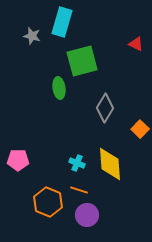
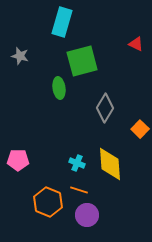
gray star: moved 12 px left, 20 px down
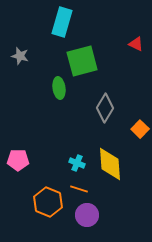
orange line: moved 1 px up
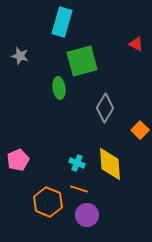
orange square: moved 1 px down
pink pentagon: rotated 25 degrees counterclockwise
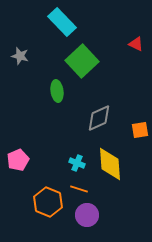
cyan rectangle: rotated 60 degrees counterclockwise
green square: rotated 28 degrees counterclockwise
green ellipse: moved 2 px left, 3 px down
gray diamond: moved 6 px left, 10 px down; rotated 36 degrees clockwise
orange square: rotated 36 degrees clockwise
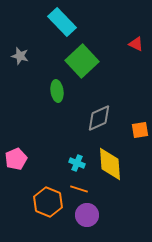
pink pentagon: moved 2 px left, 1 px up
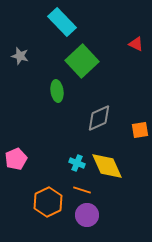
yellow diamond: moved 3 px left, 2 px down; rotated 20 degrees counterclockwise
orange line: moved 3 px right, 1 px down
orange hexagon: rotated 12 degrees clockwise
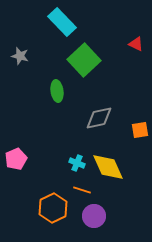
green square: moved 2 px right, 1 px up
gray diamond: rotated 12 degrees clockwise
yellow diamond: moved 1 px right, 1 px down
orange hexagon: moved 5 px right, 6 px down
purple circle: moved 7 px right, 1 px down
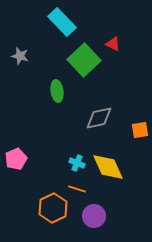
red triangle: moved 23 px left
orange line: moved 5 px left, 1 px up
